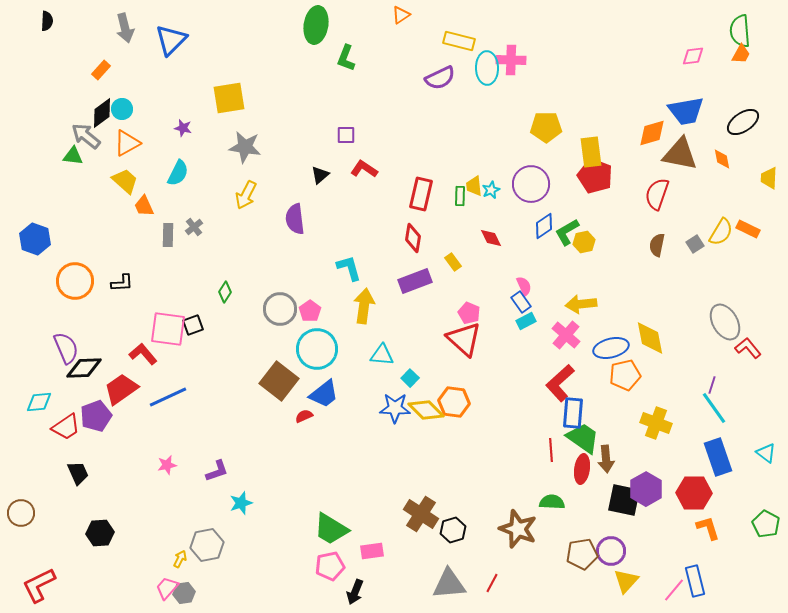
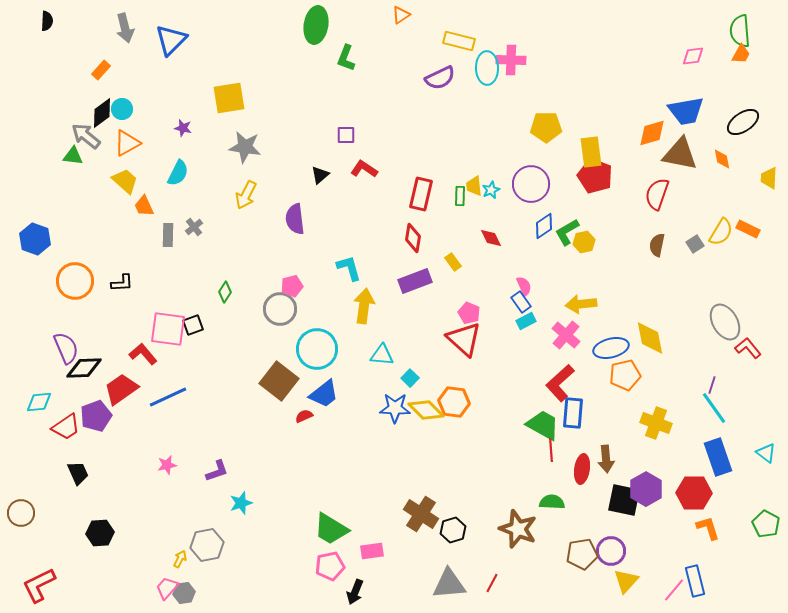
pink pentagon at (310, 311): moved 18 px left, 25 px up; rotated 20 degrees clockwise
green trapezoid at (583, 438): moved 40 px left, 13 px up; rotated 6 degrees counterclockwise
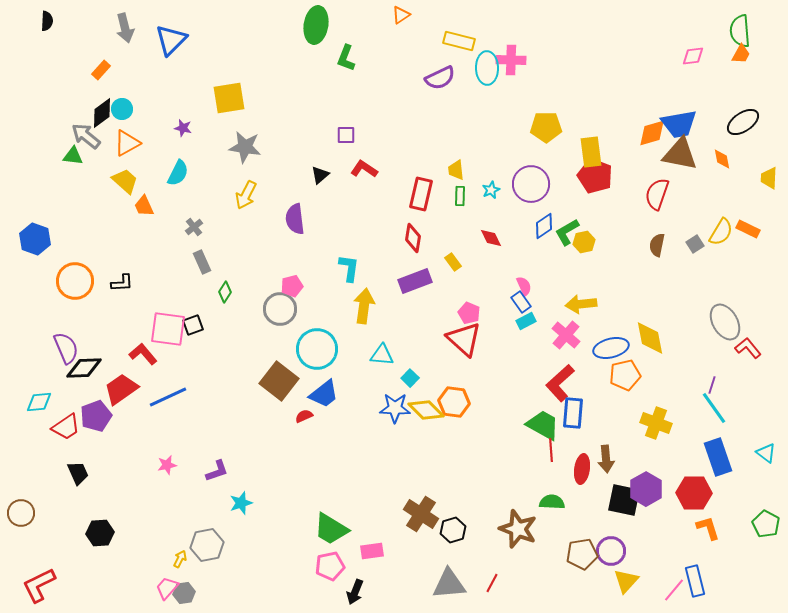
blue trapezoid at (686, 111): moved 7 px left, 13 px down
yellow trapezoid at (474, 186): moved 18 px left, 16 px up
gray rectangle at (168, 235): moved 34 px right, 27 px down; rotated 25 degrees counterclockwise
cyan L-shape at (349, 268): rotated 24 degrees clockwise
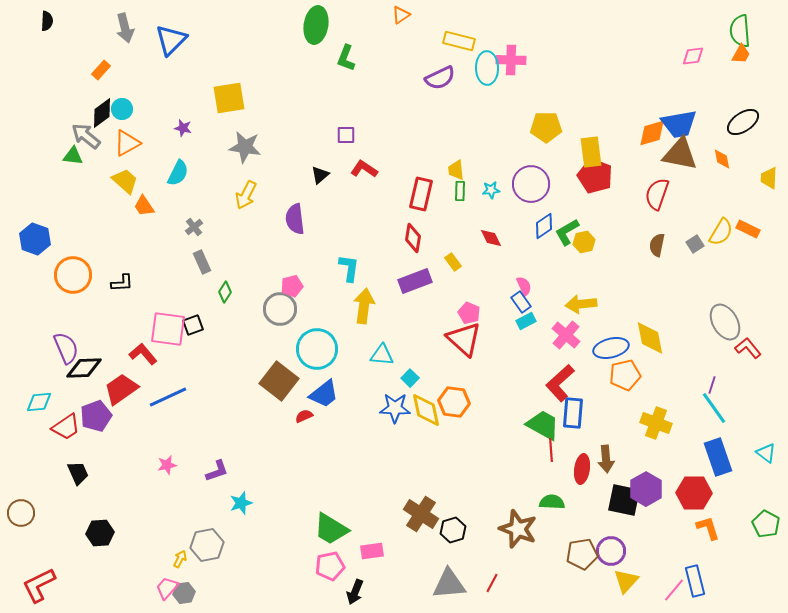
cyan star at (491, 190): rotated 18 degrees clockwise
green rectangle at (460, 196): moved 5 px up
orange trapezoid at (144, 206): rotated 10 degrees counterclockwise
orange circle at (75, 281): moved 2 px left, 6 px up
yellow diamond at (426, 410): rotated 33 degrees clockwise
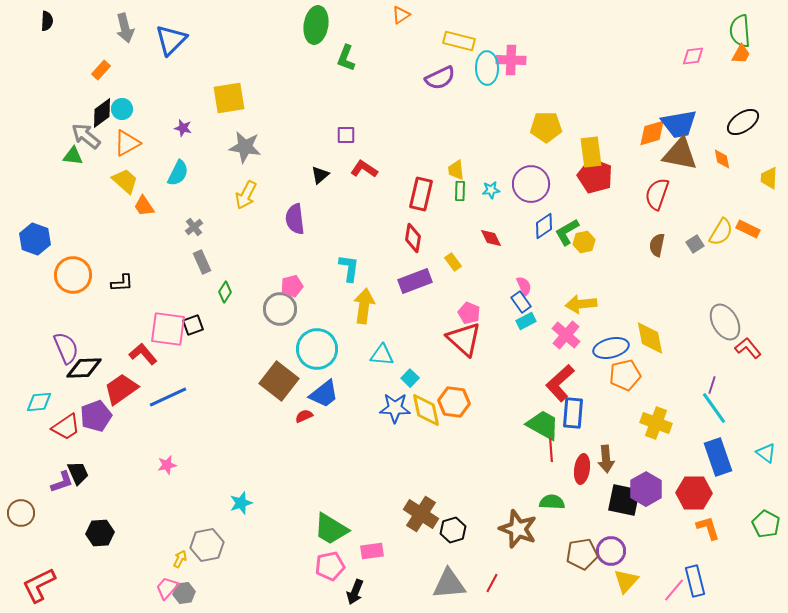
purple L-shape at (217, 471): moved 155 px left, 11 px down
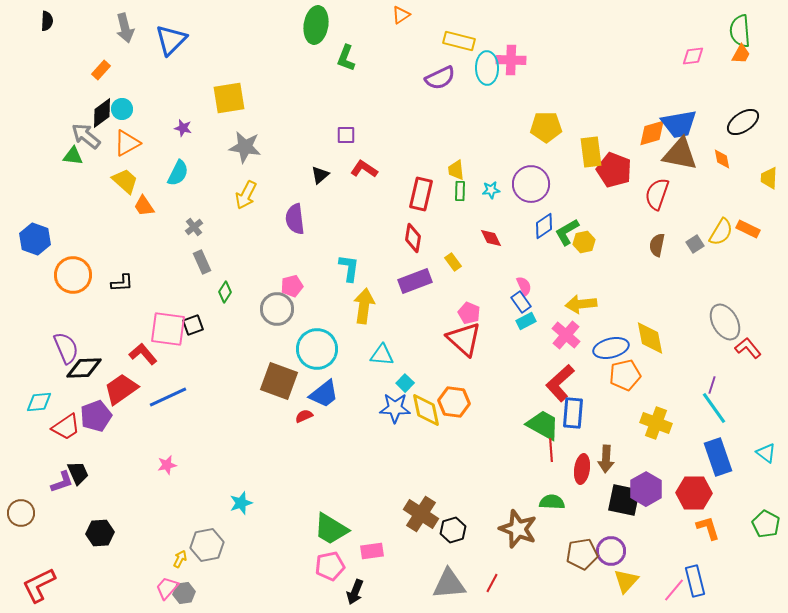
red pentagon at (595, 176): moved 19 px right, 6 px up
gray circle at (280, 309): moved 3 px left
cyan square at (410, 378): moved 5 px left, 5 px down
brown square at (279, 381): rotated 18 degrees counterclockwise
brown arrow at (606, 459): rotated 8 degrees clockwise
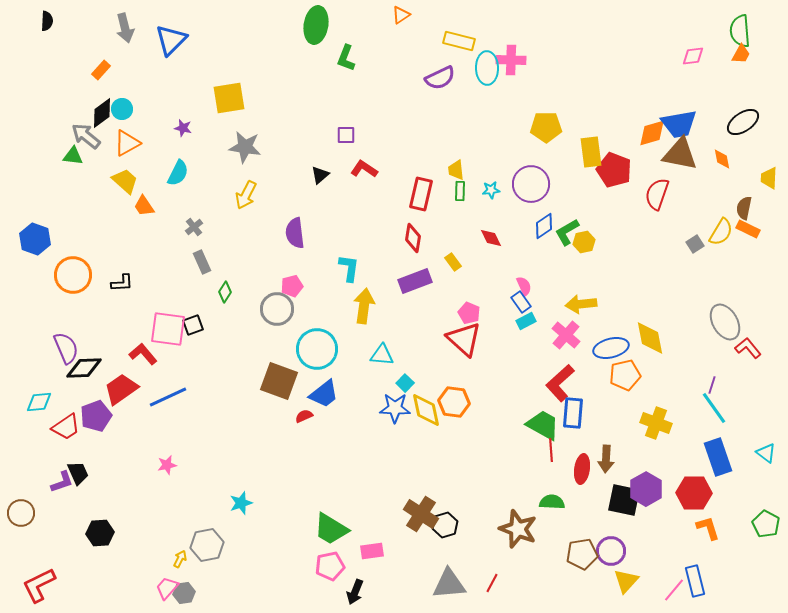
purple semicircle at (295, 219): moved 14 px down
brown semicircle at (657, 245): moved 87 px right, 37 px up
black hexagon at (453, 530): moved 8 px left, 5 px up
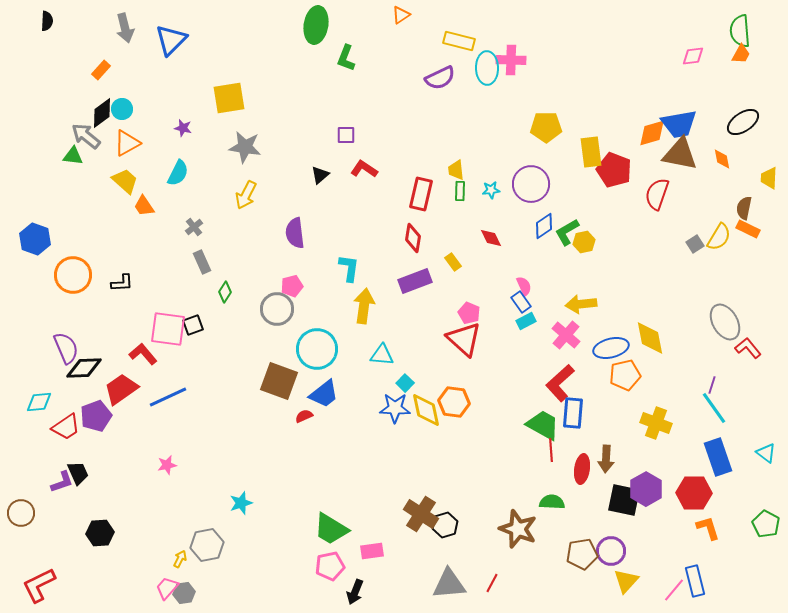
yellow semicircle at (721, 232): moved 2 px left, 5 px down
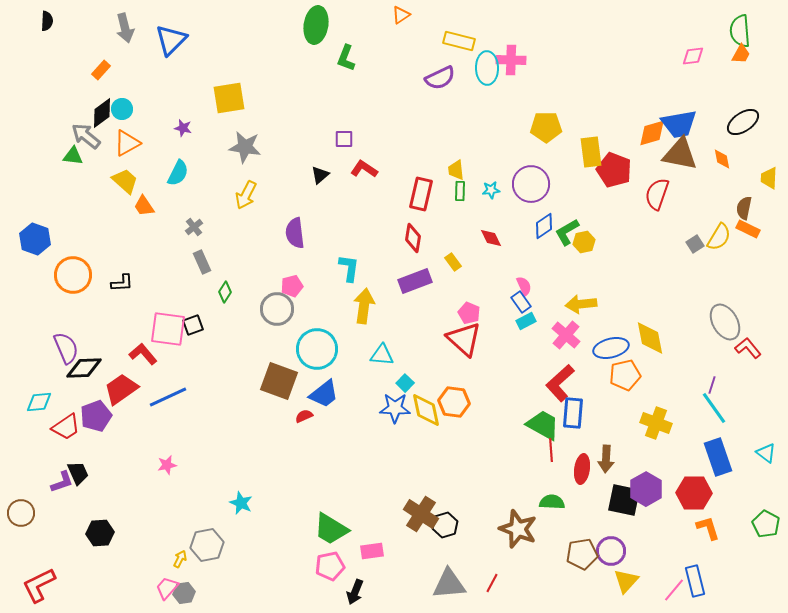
purple square at (346, 135): moved 2 px left, 4 px down
cyan star at (241, 503): rotated 30 degrees counterclockwise
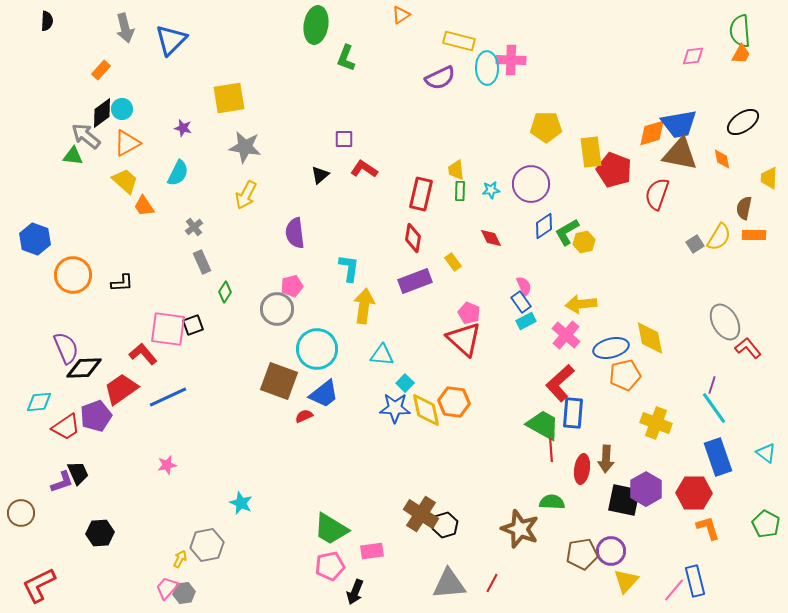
orange rectangle at (748, 229): moved 6 px right, 6 px down; rotated 25 degrees counterclockwise
brown star at (518, 529): moved 2 px right
